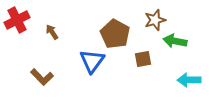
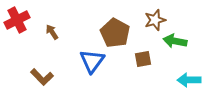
brown pentagon: moved 1 px up
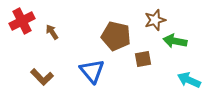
red cross: moved 5 px right, 1 px down
brown pentagon: moved 1 px right, 3 px down; rotated 16 degrees counterclockwise
blue triangle: moved 10 px down; rotated 16 degrees counterclockwise
cyan arrow: rotated 25 degrees clockwise
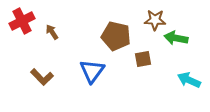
brown star: rotated 20 degrees clockwise
green arrow: moved 1 px right, 3 px up
blue triangle: rotated 16 degrees clockwise
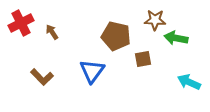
red cross: moved 1 px left, 2 px down
cyan arrow: moved 2 px down
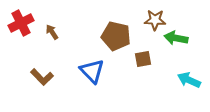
blue triangle: rotated 20 degrees counterclockwise
cyan arrow: moved 2 px up
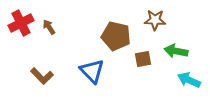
brown arrow: moved 3 px left, 5 px up
green arrow: moved 13 px down
brown L-shape: moved 1 px up
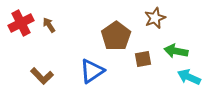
brown star: moved 2 px up; rotated 25 degrees counterclockwise
brown arrow: moved 2 px up
brown pentagon: rotated 24 degrees clockwise
blue triangle: rotated 40 degrees clockwise
cyan arrow: moved 3 px up
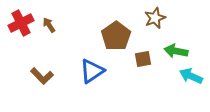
cyan arrow: moved 2 px right, 1 px up
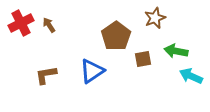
brown L-shape: moved 4 px right, 1 px up; rotated 125 degrees clockwise
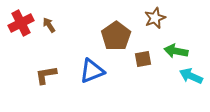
blue triangle: rotated 12 degrees clockwise
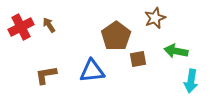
red cross: moved 4 px down
brown square: moved 5 px left
blue triangle: rotated 16 degrees clockwise
cyan arrow: moved 5 px down; rotated 105 degrees counterclockwise
